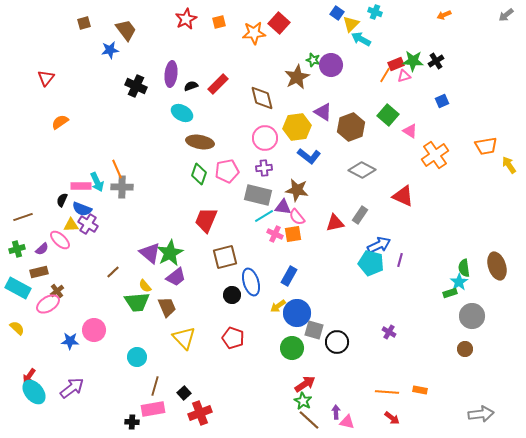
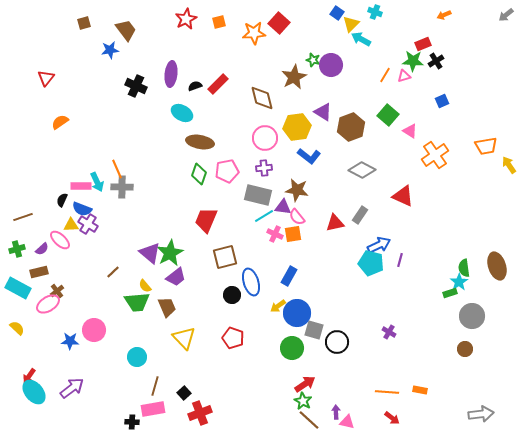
red rectangle at (396, 64): moved 27 px right, 20 px up
brown star at (297, 77): moved 3 px left
black semicircle at (191, 86): moved 4 px right
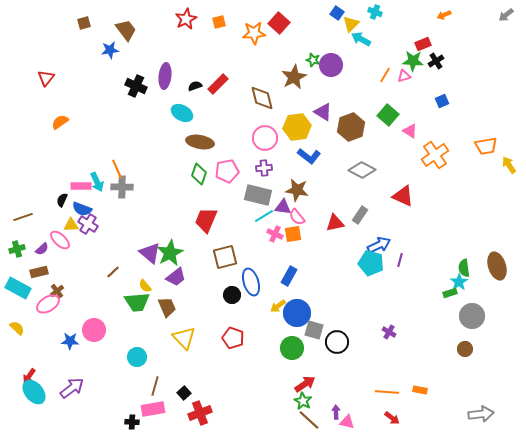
purple ellipse at (171, 74): moved 6 px left, 2 px down
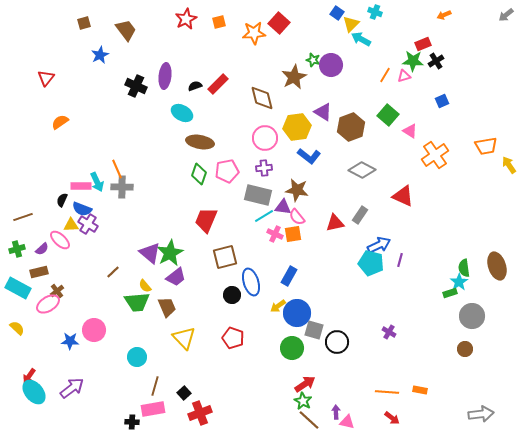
blue star at (110, 50): moved 10 px left, 5 px down; rotated 18 degrees counterclockwise
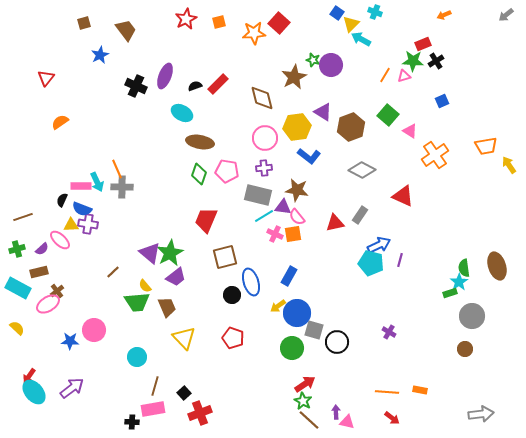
purple ellipse at (165, 76): rotated 15 degrees clockwise
pink pentagon at (227, 171): rotated 20 degrees clockwise
purple cross at (88, 224): rotated 24 degrees counterclockwise
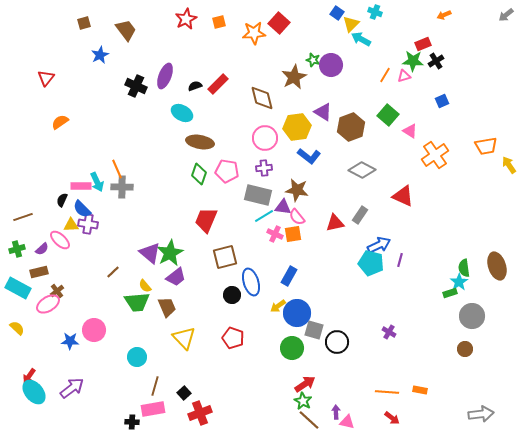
blue semicircle at (82, 209): rotated 24 degrees clockwise
